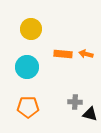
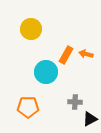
orange rectangle: moved 3 px right, 1 px down; rotated 66 degrees counterclockwise
cyan circle: moved 19 px right, 5 px down
black triangle: moved 5 px down; rotated 42 degrees counterclockwise
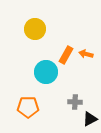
yellow circle: moved 4 px right
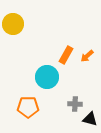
yellow circle: moved 22 px left, 5 px up
orange arrow: moved 1 px right, 2 px down; rotated 56 degrees counterclockwise
cyan circle: moved 1 px right, 5 px down
gray cross: moved 2 px down
black triangle: rotated 42 degrees clockwise
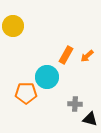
yellow circle: moved 2 px down
orange pentagon: moved 2 px left, 14 px up
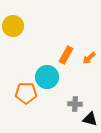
orange arrow: moved 2 px right, 2 px down
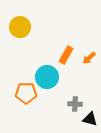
yellow circle: moved 7 px right, 1 px down
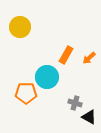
gray cross: moved 1 px up; rotated 16 degrees clockwise
black triangle: moved 1 px left, 2 px up; rotated 14 degrees clockwise
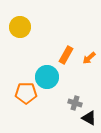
black triangle: moved 1 px down
